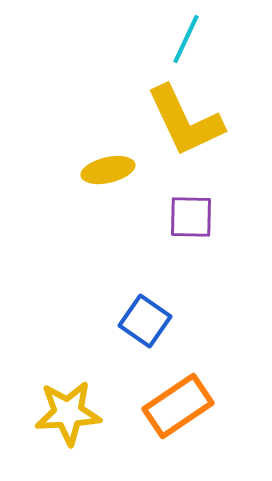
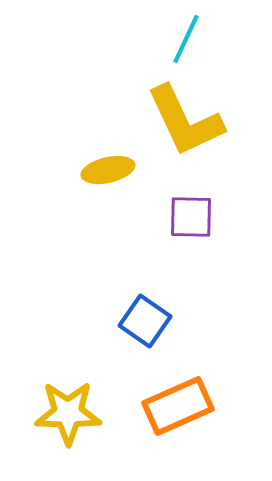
orange rectangle: rotated 10 degrees clockwise
yellow star: rotated 4 degrees clockwise
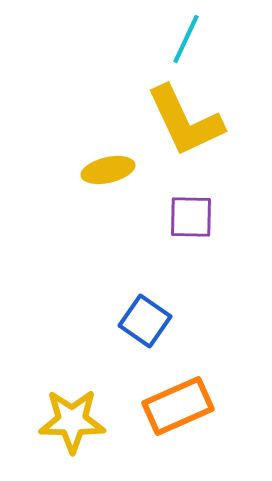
yellow star: moved 4 px right, 8 px down
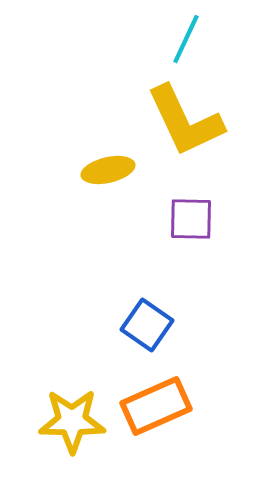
purple square: moved 2 px down
blue square: moved 2 px right, 4 px down
orange rectangle: moved 22 px left
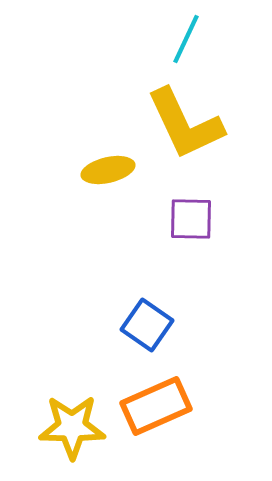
yellow L-shape: moved 3 px down
yellow star: moved 6 px down
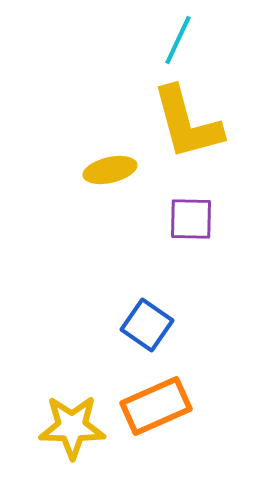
cyan line: moved 8 px left, 1 px down
yellow L-shape: moved 2 px right, 1 px up; rotated 10 degrees clockwise
yellow ellipse: moved 2 px right
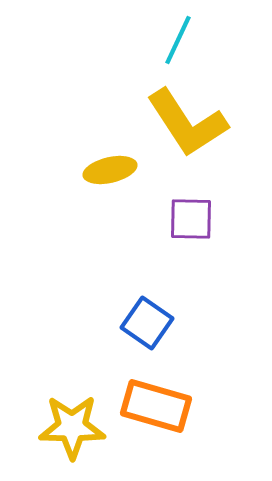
yellow L-shape: rotated 18 degrees counterclockwise
blue square: moved 2 px up
orange rectangle: rotated 40 degrees clockwise
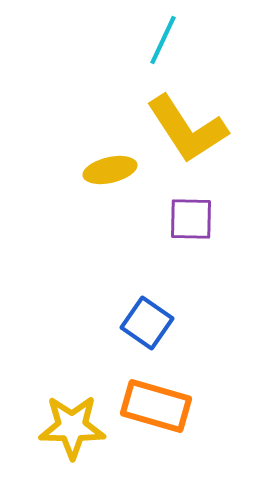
cyan line: moved 15 px left
yellow L-shape: moved 6 px down
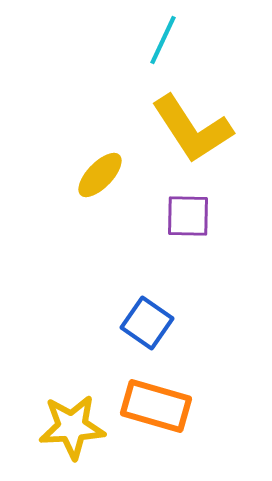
yellow L-shape: moved 5 px right
yellow ellipse: moved 10 px left, 5 px down; rotated 33 degrees counterclockwise
purple square: moved 3 px left, 3 px up
yellow star: rotated 4 degrees counterclockwise
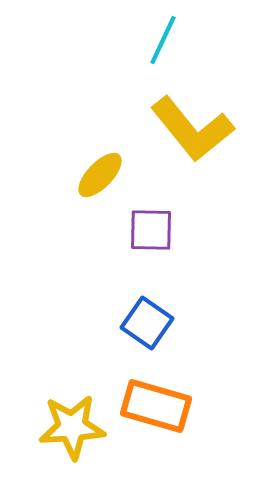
yellow L-shape: rotated 6 degrees counterclockwise
purple square: moved 37 px left, 14 px down
